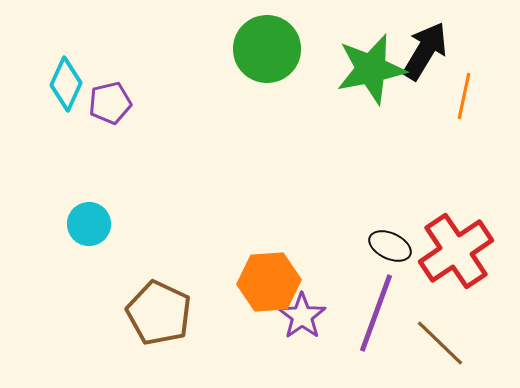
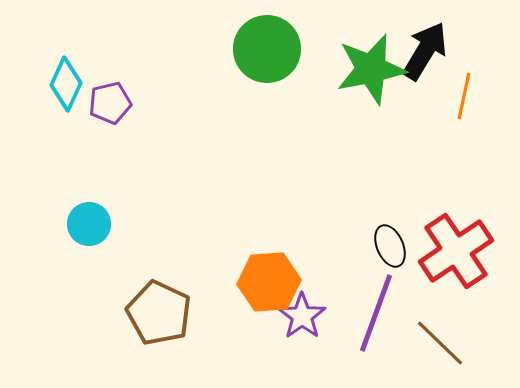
black ellipse: rotated 42 degrees clockwise
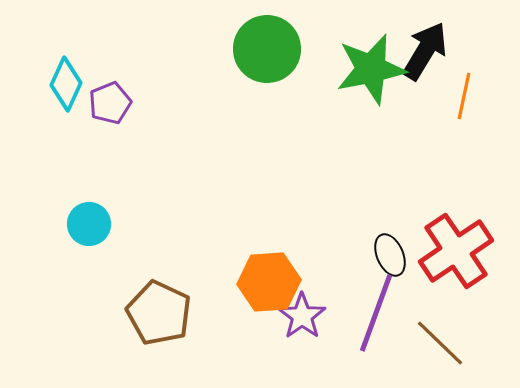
purple pentagon: rotated 9 degrees counterclockwise
black ellipse: moved 9 px down
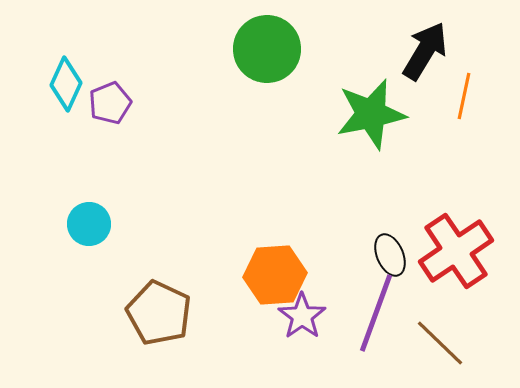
green star: moved 45 px down
orange hexagon: moved 6 px right, 7 px up
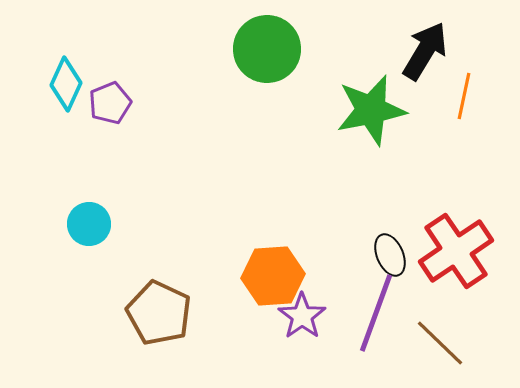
green star: moved 4 px up
orange hexagon: moved 2 px left, 1 px down
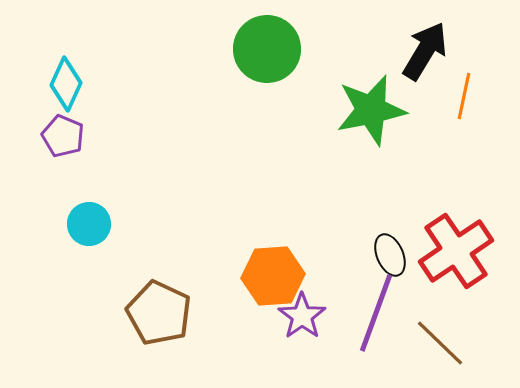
purple pentagon: moved 47 px left, 33 px down; rotated 27 degrees counterclockwise
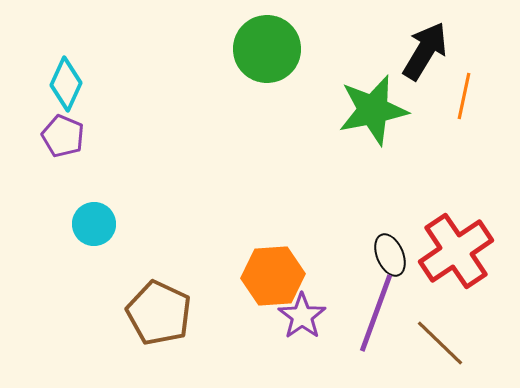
green star: moved 2 px right
cyan circle: moved 5 px right
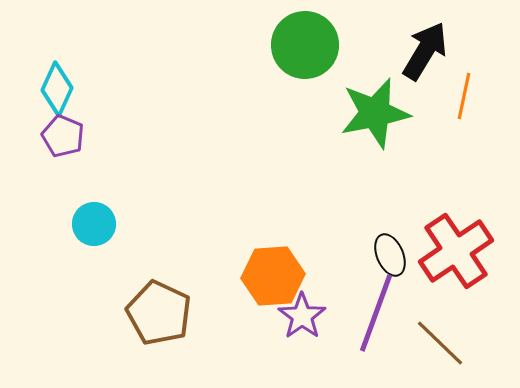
green circle: moved 38 px right, 4 px up
cyan diamond: moved 9 px left, 5 px down
green star: moved 2 px right, 3 px down
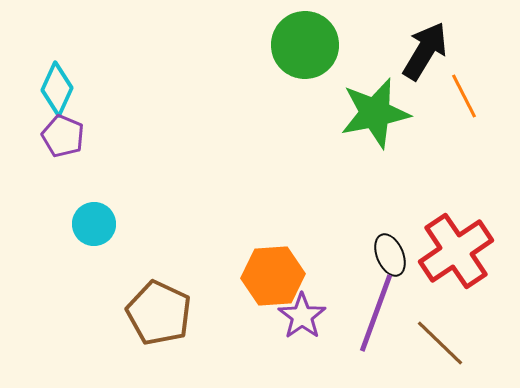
orange line: rotated 39 degrees counterclockwise
